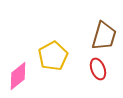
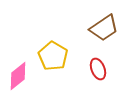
brown trapezoid: moved 8 px up; rotated 40 degrees clockwise
yellow pentagon: rotated 12 degrees counterclockwise
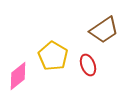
brown trapezoid: moved 2 px down
red ellipse: moved 10 px left, 4 px up
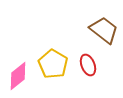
brown trapezoid: rotated 108 degrees counterclockwise
yellow pentagon: moved 8 px down
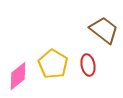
red ellipse: rotated 10 degrees clockwise
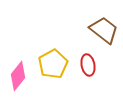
yellow pentagon: rotated 12 degrees clockwise
pink diamond: rotated 12 degrees counterclockwise
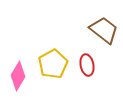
red ellipse: moved 1 px left
pink diamond: rotated 8 degrees counterclockwise
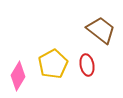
brown trapezoid: moved 3 px left
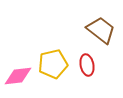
yellow pentagon: rotated 16 degrees clockwise
pink diamond: rotated 52 degrees clockwise
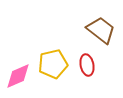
pink diamond: rotated 16 degrees counterclockwise
